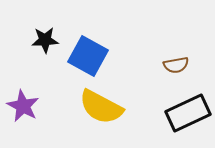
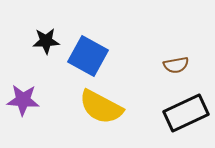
black star: moved 1 px right, 1 px down
purple star: moved 6 px up; rotated 24 degrees counterclockwise
black rectangle: moved 2 px left
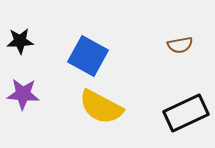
black star: moved 26 px left
brown semicircle: moved 4 px right, 20 px up
purple star: moved 6 px up
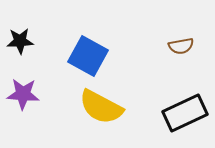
brown semicircle: moved 1 px right, 1 px down
black rectangle: moved 1 px left
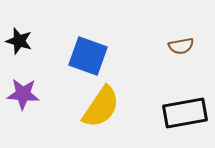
black star: moved 1 px left; rotated 20 degrees clockwise
blue square: rotated 9 degrees counterclockwise
yellow semicircle: rotated 84 degrees counterclockwise
black rectangle: rotated 15 degrees clockwise
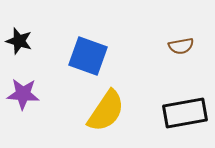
yellow semicircle: moved 5 px right, 4 px down
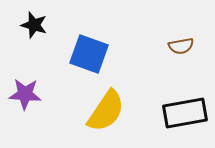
black star: moved 15 px right, 16 px up
blue square: moved 1 px right, 2 px up
purple star: moved 2 px right
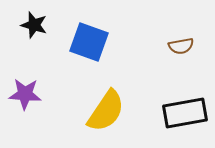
blue square: moved 12 px up
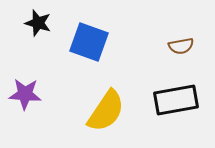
black star: moved 4 px right, 2 px up
black rectangle: moved 9 px left, 13 px up
